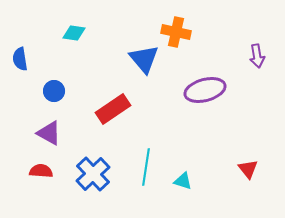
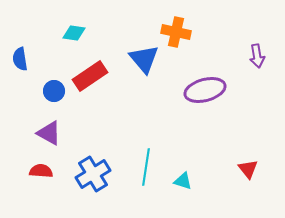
red rectangle: moved 23 px left, 33 px up
blue cross: rotated 12 degrees clockwise
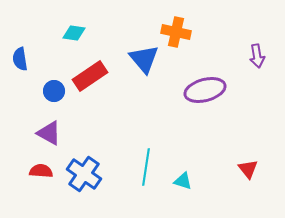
blue cross: moved 9 px left; rotated 24 degrees counterclockwise
